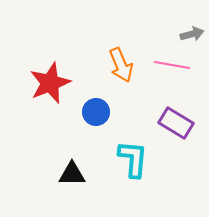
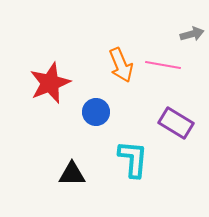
pink line: moved 9 px left
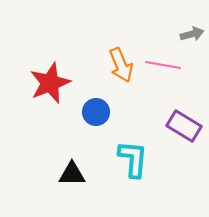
purple rectangle: moved 8 px right, 3 px down
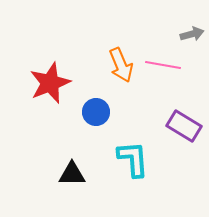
cyan L-shape: rotated 9 degrees counterclockwise
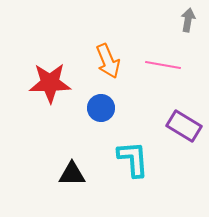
gray arrow: moved 4 px left, 14 px up; rotated 65 degrees counterclockwise
orange arrow: moved 13 px left, 4 px up
red star: rotated 21 degrees clockwise
blue circle: moved 5 px right, 4 px up
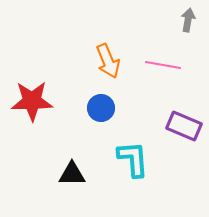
red star: moved 18 px left, 18 px down
purple rectangle: rotated 8 degrees counterclockwise
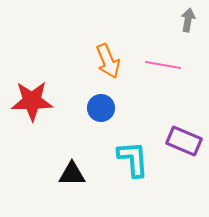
purple rectangle: moved 15 px down
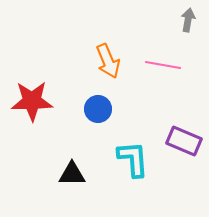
blue circle: moved 3 px left, 1 px down
